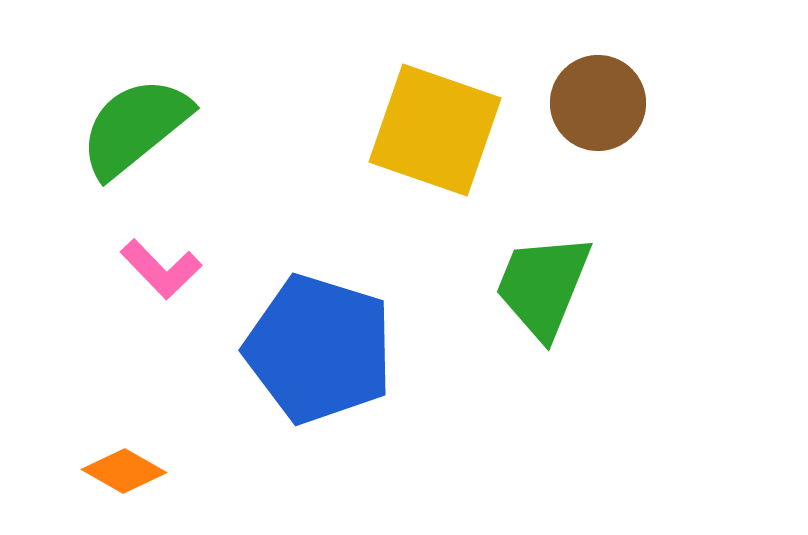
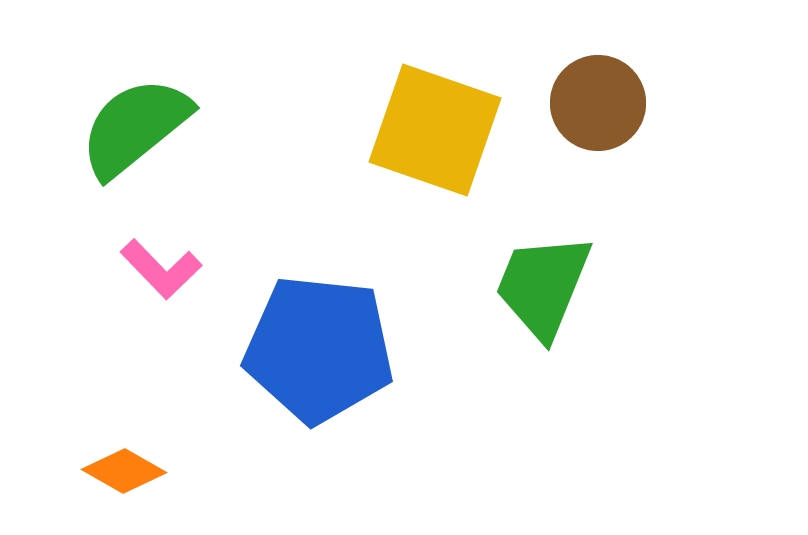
blue pentagon: rotated 11 degrees counterclockwise
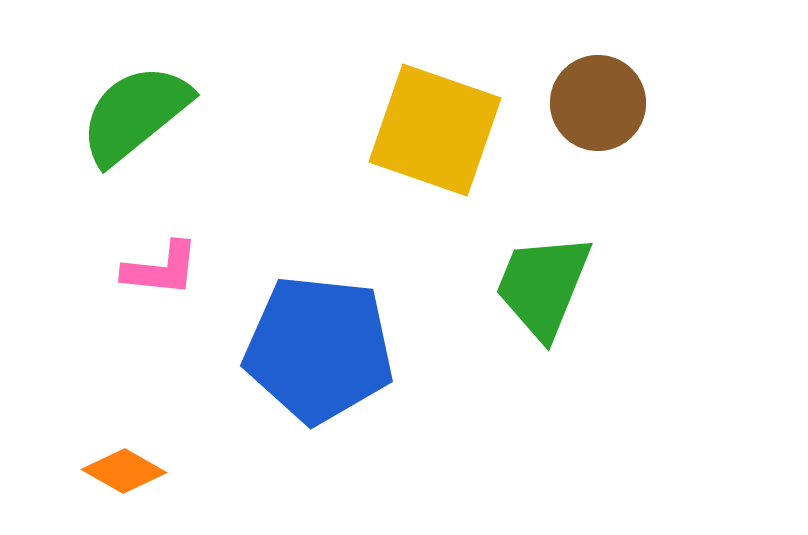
green semicircle: moved 13 px up
pink L-shape: rotated 40 degrees counterclockwise
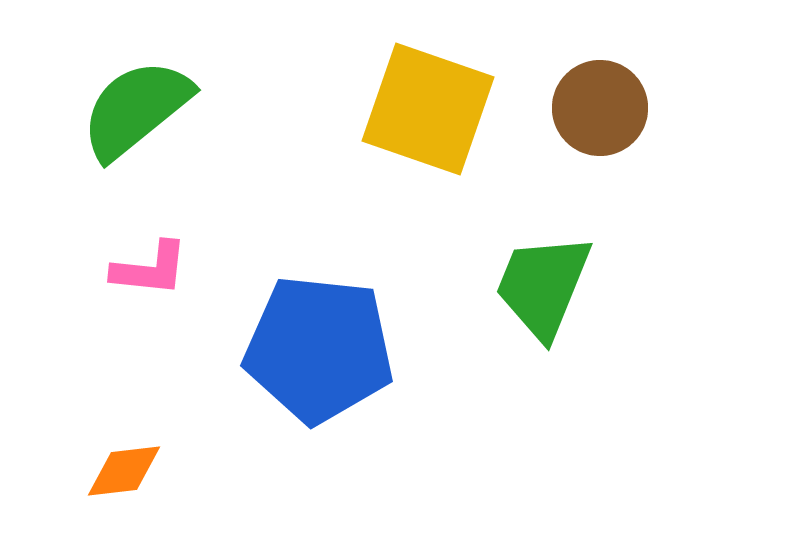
brown circle: moved 2 px right, 5 px down
green semicircle: moved 1 px right, 5 px up
yellow square: moved 7 px left, 21 px up
pink L-shape: moved 11 px left
orange diamond: rotated 36 degrees counterclockwise
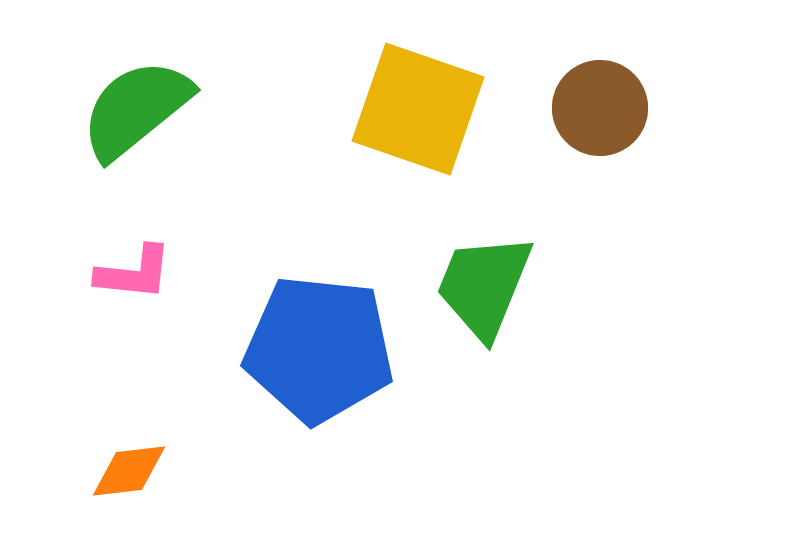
yellow square: moved 10 px left
pink L-shape: moved 16 px left, 4 px down
green trapezoid: moved 59 px left
orange diamond: moved 5 px right
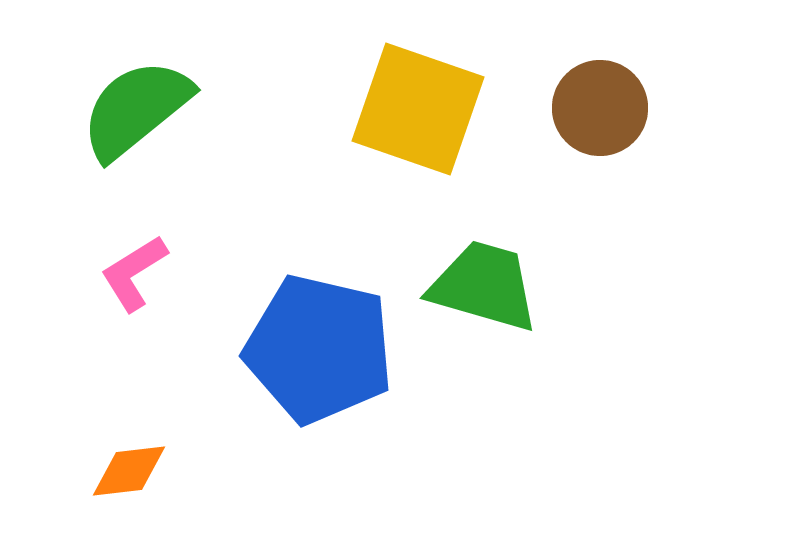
pink L-shape: rotated 142 degrees clockwise
green trapezoid: rotated 84 degrees clockwise
blue pentagon: rotated 7 degrees clockwise
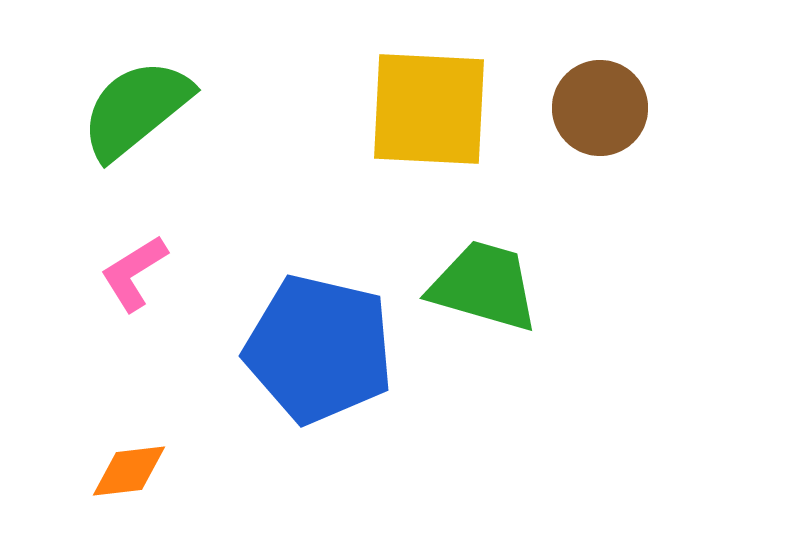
yellow square: moved 11 px right; rotated 16 degrees counterclockwise
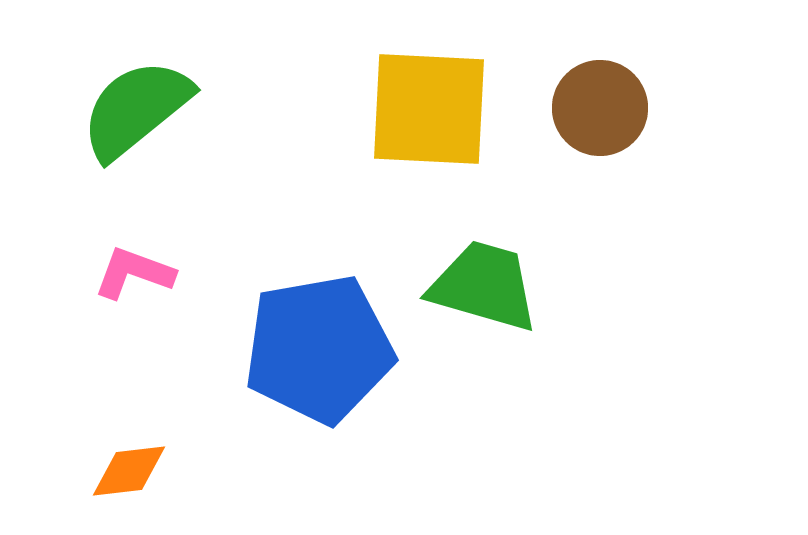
pink L-shape: rotated 52 degrees clockwise
blue pentagon: rotated 23 degrees counterclockwise
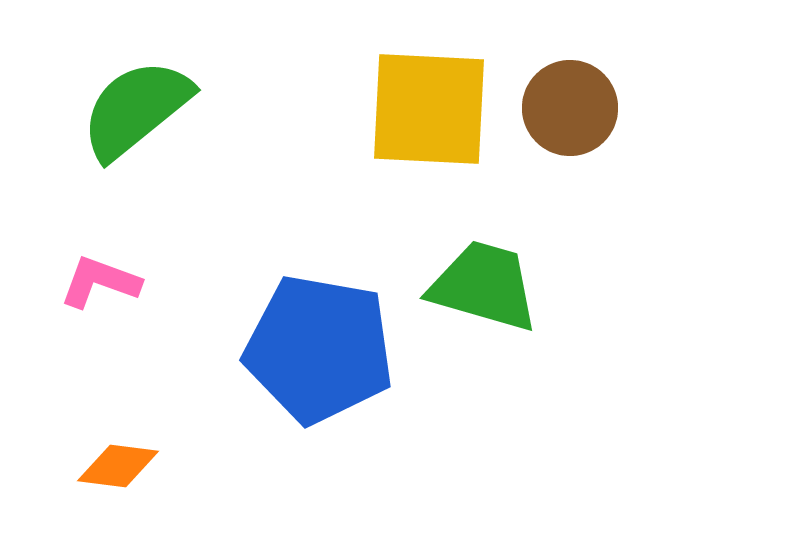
brown circle: moved 30 px left
pink L-shape: moved 34 px left, 9 px down
blue pentagon: rotated 20 degrees clockwise
orange diamond: moved 11 px left, 5 px up; rotated 14 degrees clockwise
